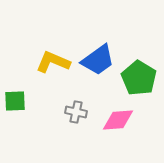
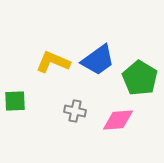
green pentagon: moved 1 px right
gray cross: moved 1 px left, 1 px up
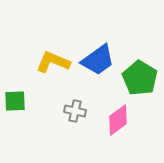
pink diamond: rotated 32 degrees counterclockwise
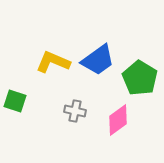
green square: rotated 20 degrees clockwise
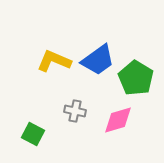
yellow L-shape: moved 1 px right, 1 px up
green pentagon: moved 4 px left
green square: moved 18 px right, 33 px down; rotated 10 degrees clockwise
pink diamond: rotated 20 degrees clockwise
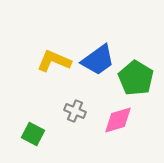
gray cross: rotated 10 degrees clockwise
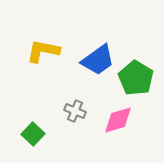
yellow L-shape: moved 11 px left, 10 px up; rotated 12 degrees counterclockwise
green square: rotated 15 degrees clockwise
